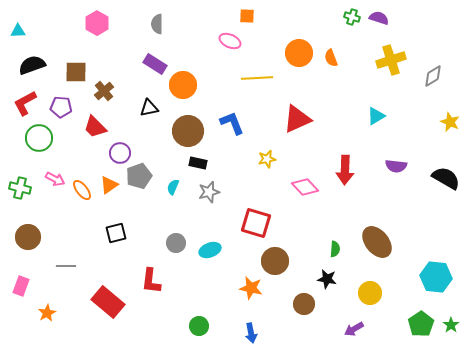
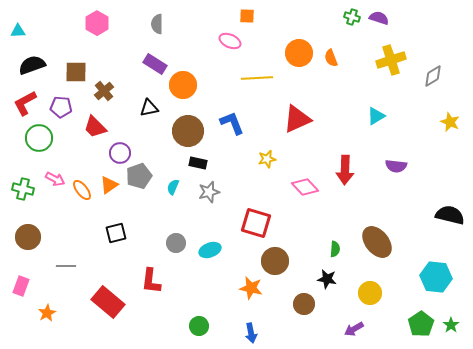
black semicircle at (446, 178): moved 4 px right, 37 px down; rotated 16 degrees counterclockwise
green cross at (20, 188): moved 3 px right, 1 px down
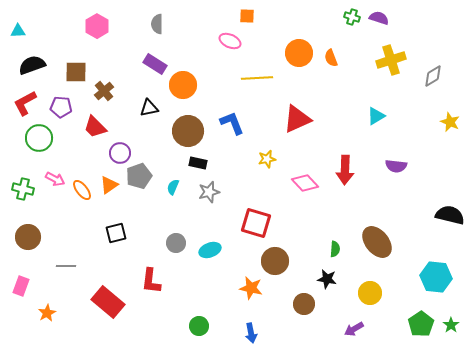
pink hexagon at (97, 23): moved 3 px down
pink diamond at (305, 187): moved 4 px up
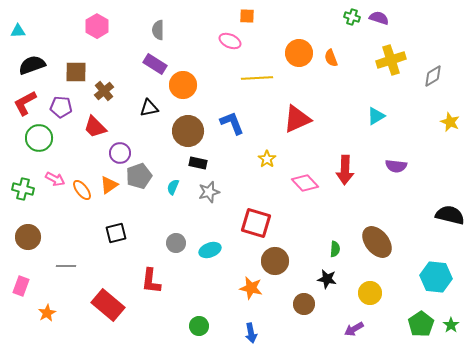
gray semicircle at (157, 24): moved 1 px right, 6 px down
yellow star at (267, 159): rotated 24 degrees counterclockwise
red rectangle at (108, 302): moved 3 px down
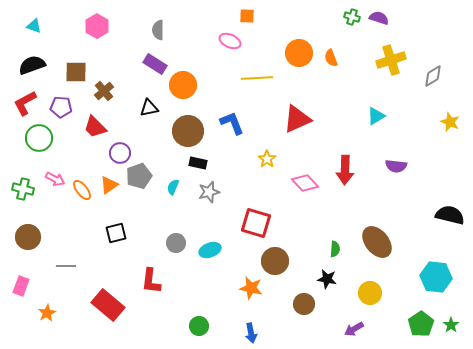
cyan triangle at (18, 31): moved 16 px right, 5 px up; rotated 21 degrees clockwise
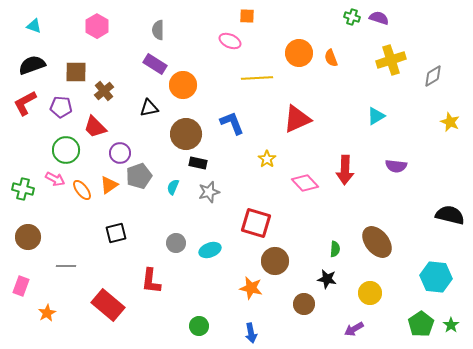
brown circle at (188, 131): moved 2 px left, 3 px down
green circle at (39, 138): moved 27 px right, 12 px down
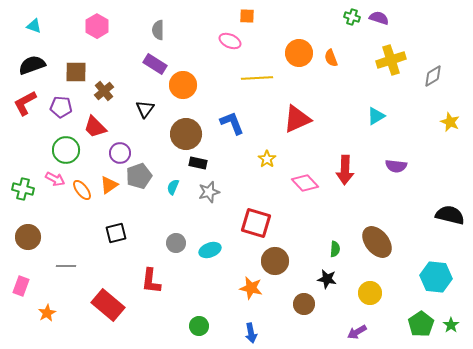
black triangle at (149, 108): moved 4 px left, 1 px down; rotated 42 degrees counterclockwise
purple arrow at (354, 329): moved 3 px right, 3 px down
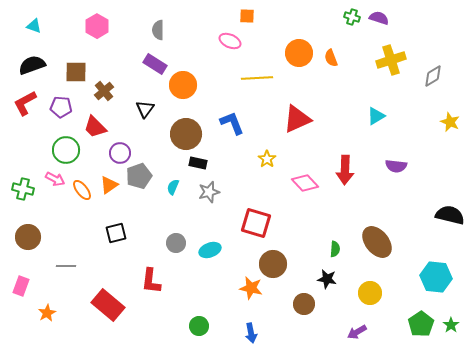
brown circle at (275, 261): moved 2 px left, 3 px down
